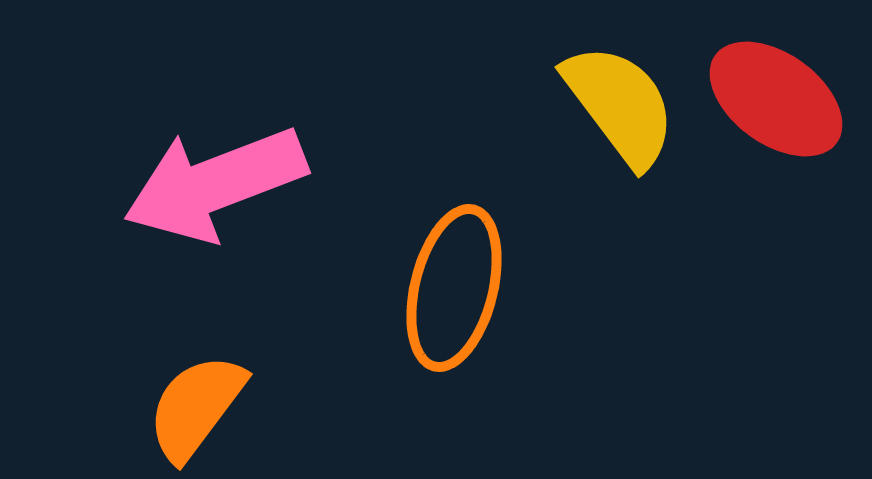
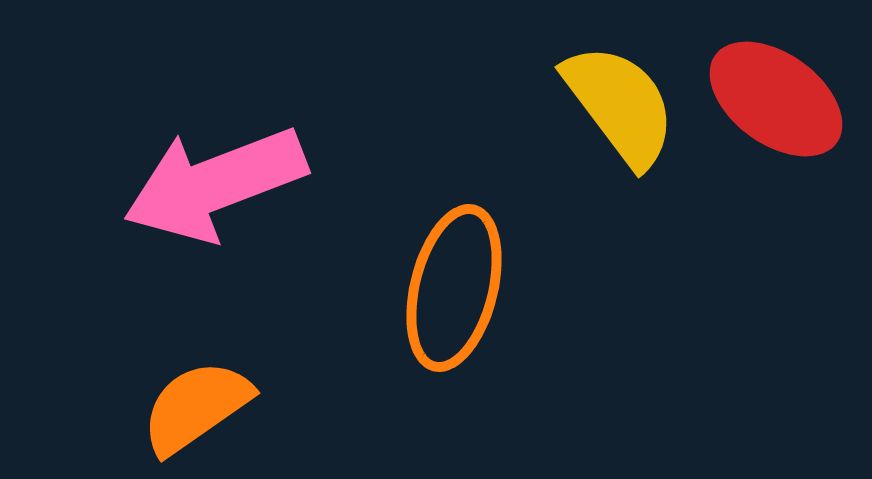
orange semicircle: rotated 18 degrees clockwise
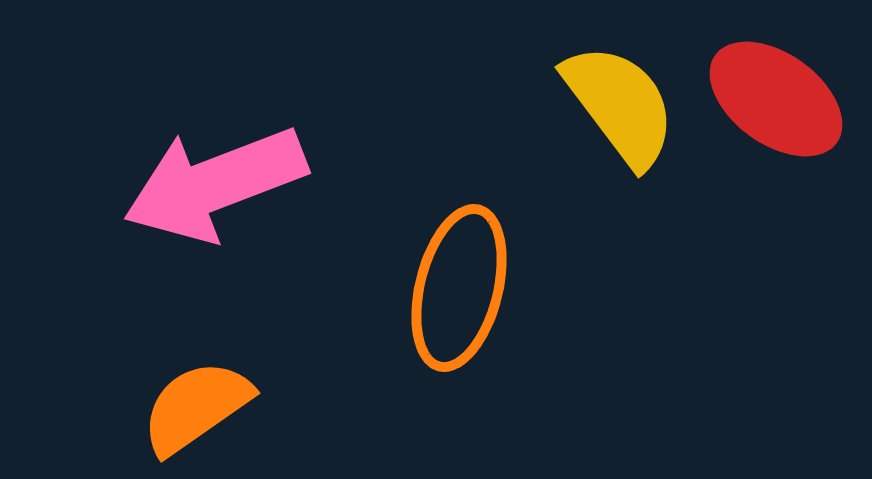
orange ellipse: moved 5 px right
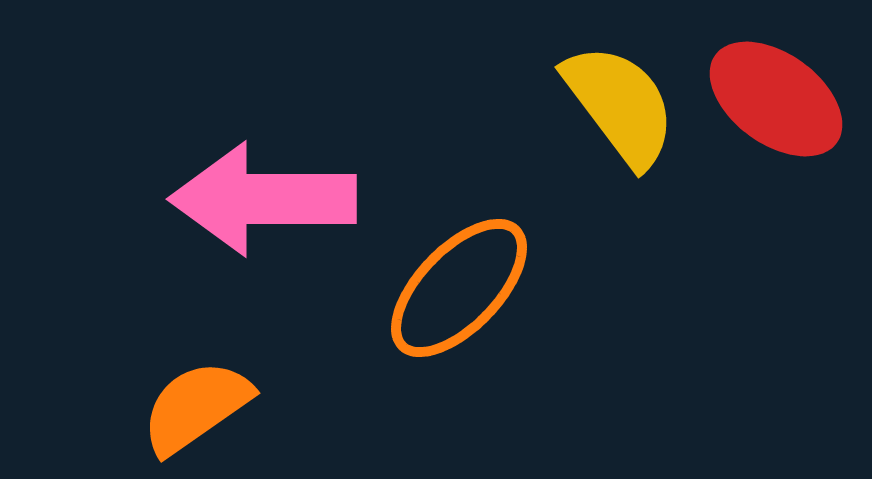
pink arrow: moved 48 px right, 15 px down; rotated 21 degrees clockwise
orange ellipse: rotated 30 degrees clockwise
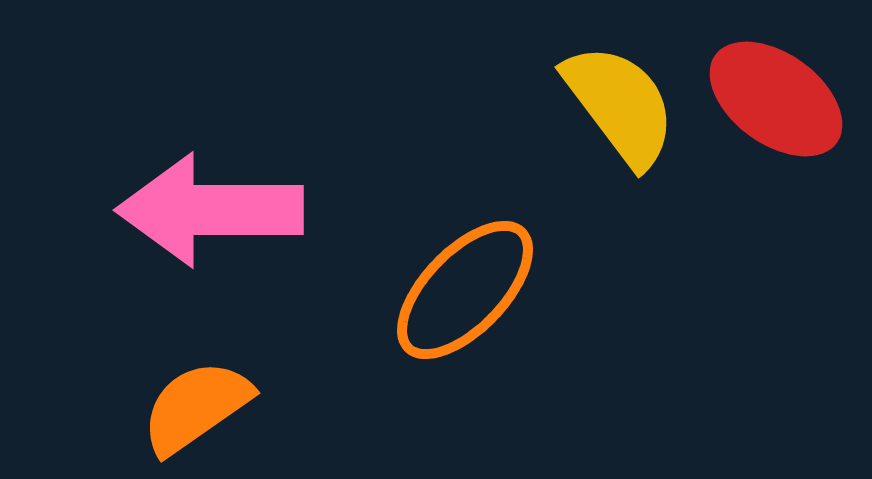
pink arrow: moved 53 px left, 11 px down
orange ellipse: moved 6 px right, 2 px down
